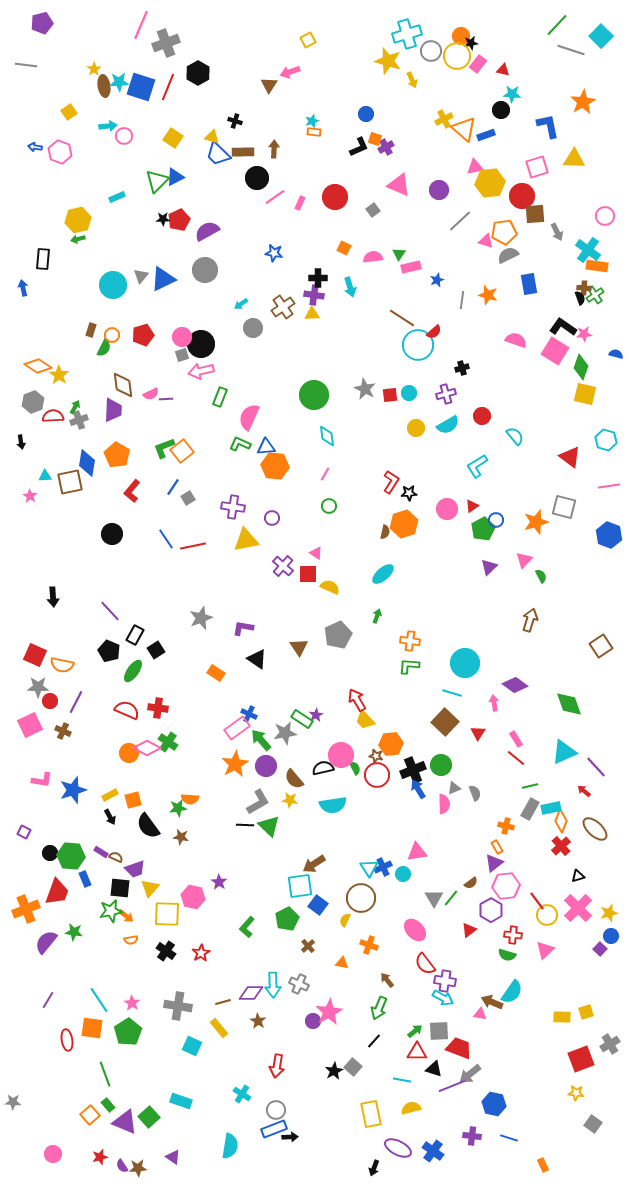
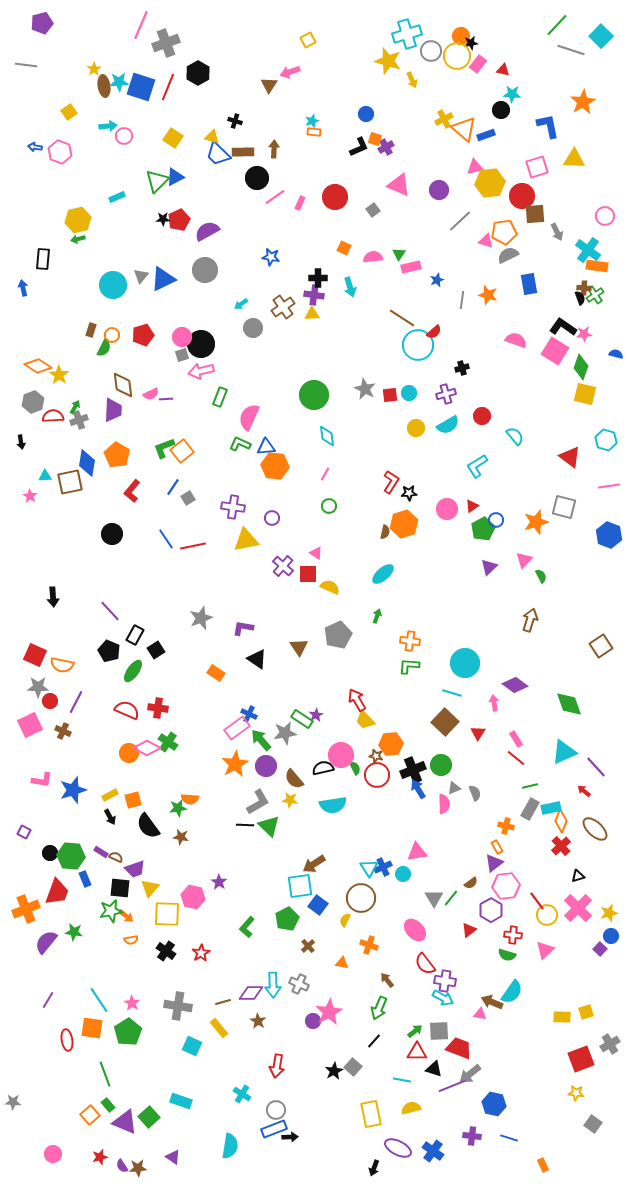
blue star at (274, 253): moved 3 px left, 4 px down
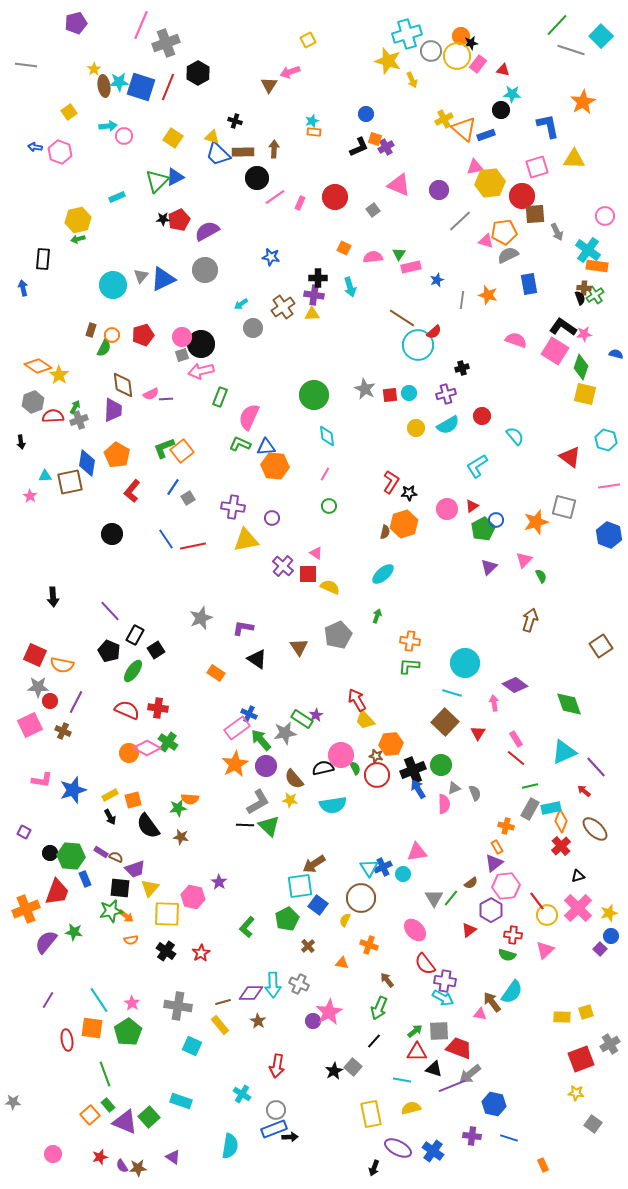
purple pentagon at (42, 23): moved 34 px right
brown arrow at (492, 1002): rotated 30 degrees clockwise
yellow rectangle at (219, 1028): moved 1 px right, 3 px up
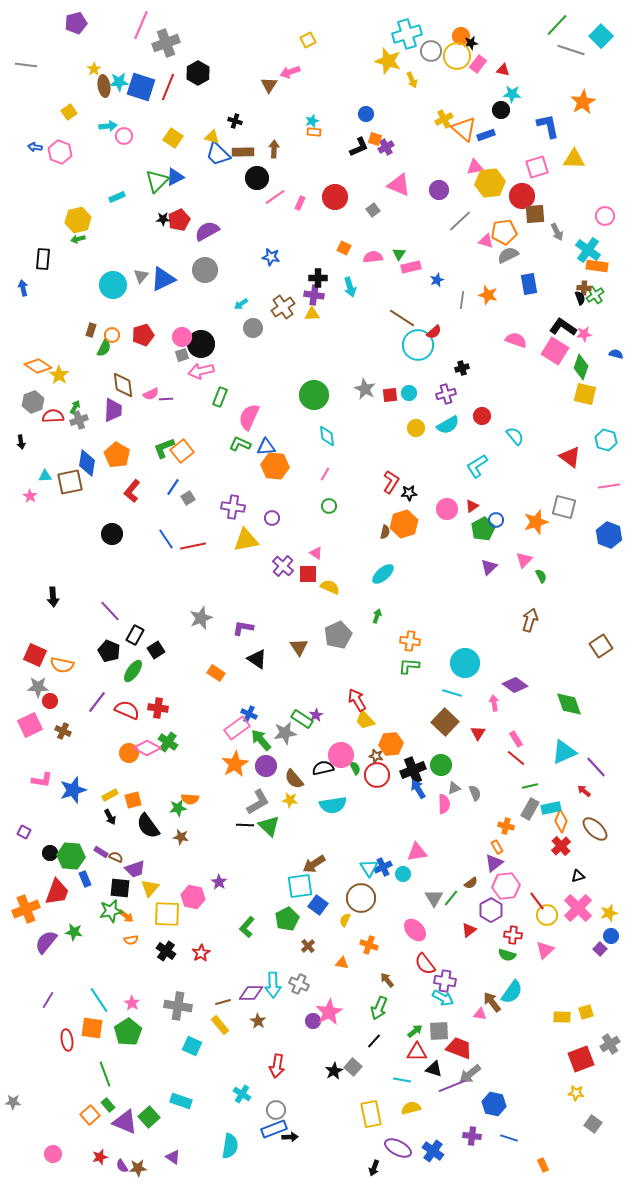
purple line at (76, 702): moved 21 px right; rotated 10 degrees clockwise
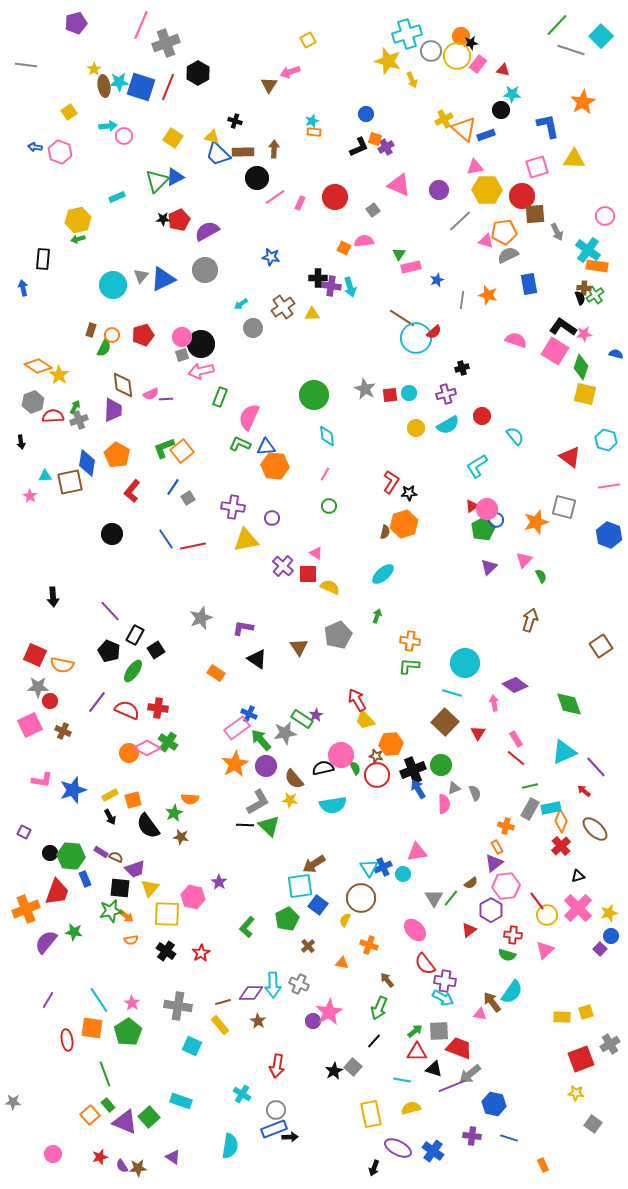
yellow hexagon at (490, 183): moved 3 px left, 7 px down; rotated 8 degrees clockwise
pink semicircle at (373, 257): moved 9 px left, 16 px up
purple cross at (314, 295): moved 17 px right, 9 px up
cyan circle at (418, 345): moved 2 px left, 7 px up
pink circle at (447, 509): moved 40 px right
green star at (178, 808): moved 4 px left, 5 px down; rotated 18 degrees counterclockwise
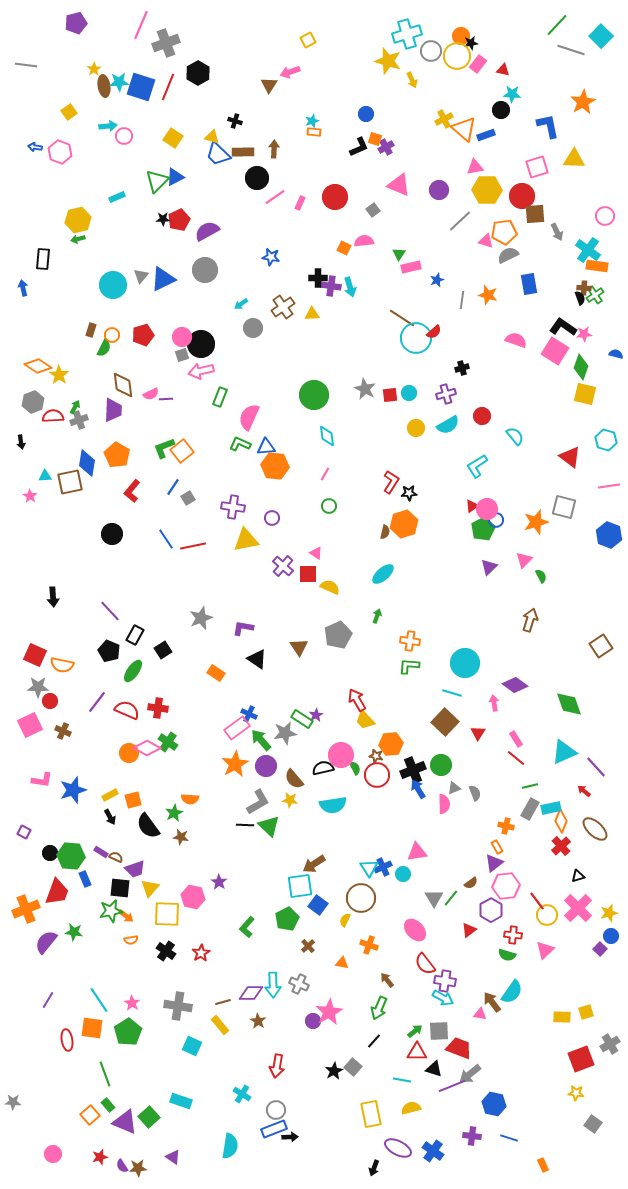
black square at (156, 650): moved 7 px right
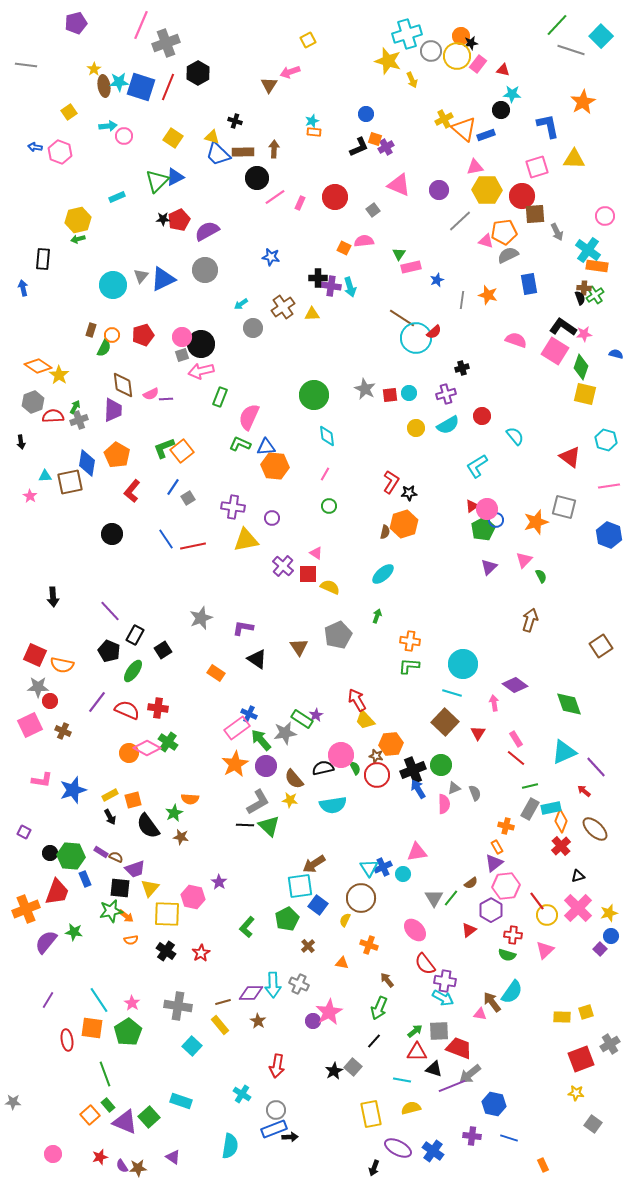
cyan circle at (465, 663): moved 2 px left, 1 px down
cyan square at (192, 1046): rotated 18 degrees clockwise
